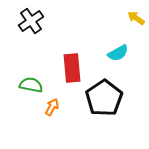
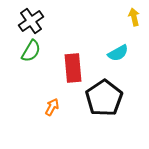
yellow arrow: moved 2 px left, 1 px up; rotated 42 degrees clockwise
red rectangle: moved 1 px right
green semicircle: moved 34 px up; rotated 110 degrees clockwise
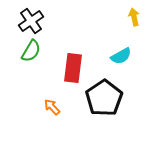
cyan semicircle: moved 3 px right, 3 px down
red rectangle: rotated 12 degrees clockwise
orange arrow: rotated 72 degrees counterclockwise
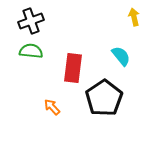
black cross: rotated 15 degrees clockwise
green semicircle: rotated 115 degrees counterclockwise
cyan semicircle: rotated 100 degrees counterclockwise
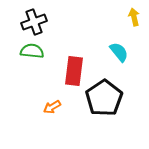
black cross: moved 3 px right, 1 px down
green semicircle: moved 1 px right
cyan semicircle: moved 2 px left, 4 px up
red rectangle: moved 1 px right, 3 px down
orange arrow: rotated 78 degrees counterclockwise
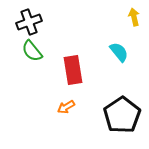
black cross: moved 5 px left
green semicircle: rotated 135 degrees counterclockwise
red rectangle: moved 1 px left, 1 px up; rotated 16 degrees counterclockwise
black pentagon: moved 18 px right, 17 px down
orange arrow: moved 14 px right
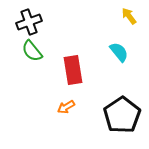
yellow arrow: moved 5 px left, 1 px up; rotated 24 degrees counterclockwise
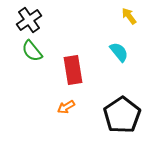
black cross: moved 2 px up; rotated 15 degrees counterclockwise
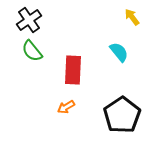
yellow arrow: moved 3 px right, 1 px down
red rectangle: rotated 12 degrees clockwise
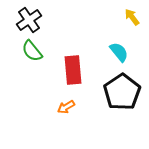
red rectangle: rotated 8 degrees counterclockwise
black pentagon: moved 23 px up
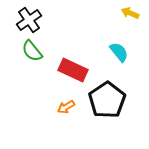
yellow arrow: moved 2 px left, 4 px up; rotated 30 degrees counterclockwise
red rectangle: rotated 60 degrees counterclockwise
black pentagon: moved 15 px left, 8 px down
